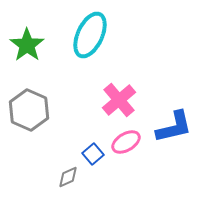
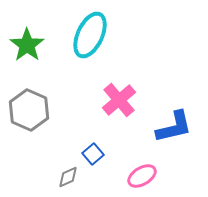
pink ellipse: moved 16 px right, 34 px down
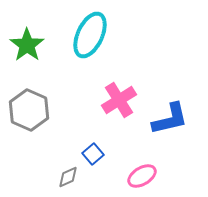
pink cross: rotated 8 degrees clockwise
blue L-shape: moved 4 px left, 8 px up
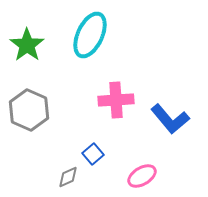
pink cross: moved 3 px left; rotated 28 degrees clockwise
blue L-shape: rotated 63 degrees clockwise
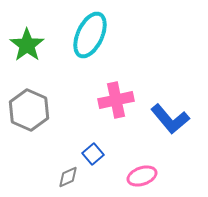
pink cross: rotated 8 degrees counterclockwise
pink ellipse: rotated 12 degrees clockwise
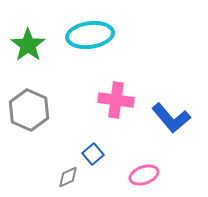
cyan ellipse: rotated 57 degrees clockwise
green star: moved 1 px right
pink cross: rotated 20 degrees clockwise
blue L-shape: moved 1 px right, 1 px up
pink ellipse: moved 2 px right, 1 px up
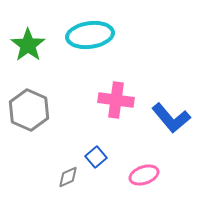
blue square: moved 3 px right, 3 px down
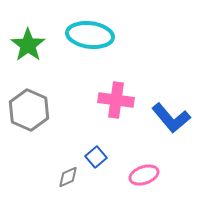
cyan ellipse: rotated 15 degrees clockwise
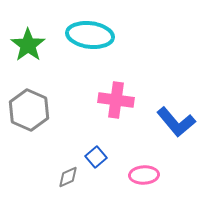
blue L-shape: moved 5 px right, 4 px down
pink ellipse: rotated 16 degrees clockwise
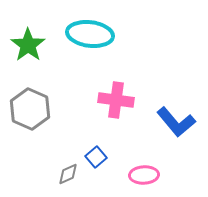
cyan ellipse: moved 1 px up
gray hexagon: moved 1 px right, 1 px up
gray diamond: moved 3 px up
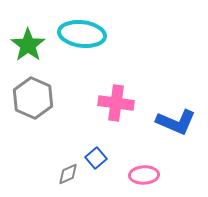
cyan ellipse: moved 8 px left
pink cross: moved 3 px down
gray hexagon: moved 3 px right, 11 px up
blue L-shape: rotated 27 degrees counterclockwise
blue square: moved 1 px down
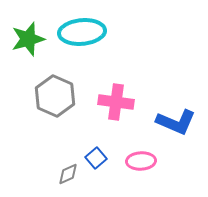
cyan ellipse: moved 2 px up; rotated 12 degrees counterclockwise
green star: moved 6 px up; rotated 20 degrees clockwise
gray hexagon: moved 22 px right, 2 px up
pink cross: moved 1 px up
pink ellipse: moved 3 px left, 14 px up
